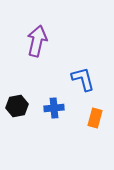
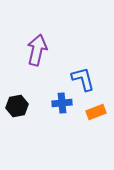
purple arrow: moved 9 px down
blue cross: moved 8 px right, 5 px up
orange rectangle: moved 1 px right, 6 px up; rotated 54 degrees clockwise
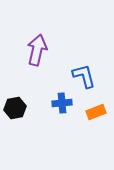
blue L-shape: moved 1 px right, 3 px up
black hexagon: moved 2 px left, 2 px down
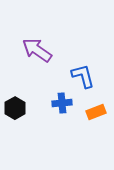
purple arrow: rotated 68 degrees counterclockwise
blue L-shape: moved 1 px left
black hexagon: rotated 20 degrees counterclockwise
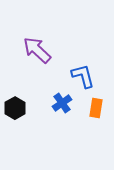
purple arrow: rotated 8 degrees clockwise
blue cross: rotated 30 degrees counterclockwise
orange rectangle: moved 4 px up; rotated 60 degrees counterclockwise
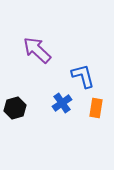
black hexagon: rotated 15 degrees clockwise
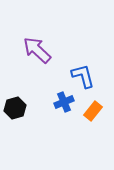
blue cross: moved 2 px right, 1 px up; rotated 12 degrees clockwise
orange rectangle: moved 3 px left, 3 px down; rotated 30 degrees clockwise
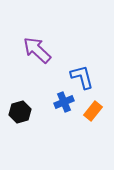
blue L-shape: moved 1 px left, 1 px down
black hexagon: moved 5 px right, 4 px down
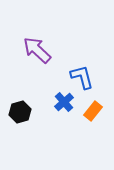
blue cross: rotated 18 degrees counterclockwise
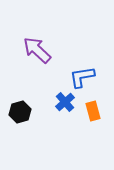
blue L-shape: rotated 84 degrees counterclockwise
blue cross: moved 1 px right
orange rectangle: rotated 54 degrees counterclockwise
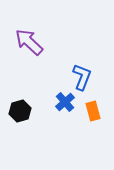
purple arrow: moved 8 px left, 8 px up
blue L-shape: rotated 120 degrees clockwise
black hexagon: moved 1 px up
